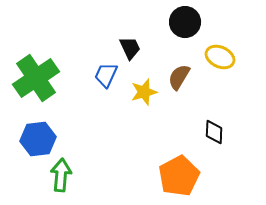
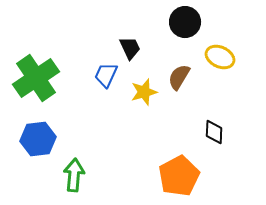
green arrow: moved 13 px right
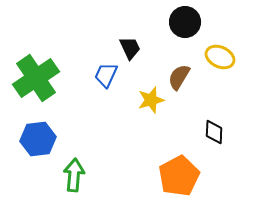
yellow star: moved 7 px right, 8 px down
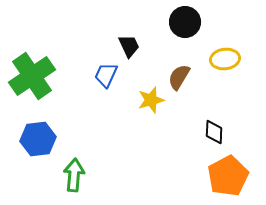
black trapezoid: moved 1 px left, 2 px up
yellow ellipse: moved 5 px right, 2 px down; rotated 32 degrees counterclockwise
green cross: moved 4 px left, 2 px up
orange pentagon: moved 49 px right
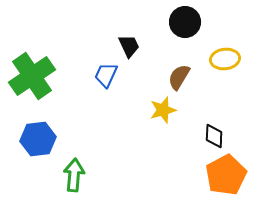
yellow star: moved 12 px right, 10 px down
black diamond: moved 4 px down
orange pentagon: moved 2 px left, 1 px up
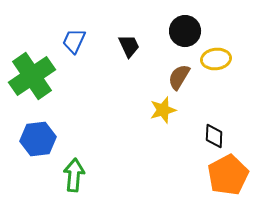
black circle: moved 9 px down
yellow ellipse: moved 9 px left
blue trapezoid: moved 32 px left, 34 px up
orange pentagon: moved 2 px right
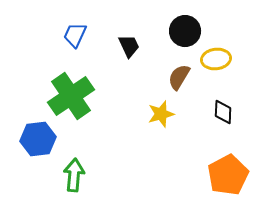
blue trapezoid: moved 1 px right, 6 px up
green cross: moved 39 px right, 20 px down
yellow star: moved 2 px left, 4 px down
black diamond: moved 9 px right, 24 px up
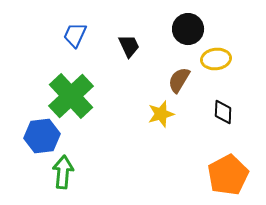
black circle: moved 3 px right, 2 px up
brown semicircle: moved 3 px down
green cross: rotated 9 degrees counterclockwise
blue hexagon: moved 4 px right, 3 px up
green arrow: moved 11 px left, 3 px up
